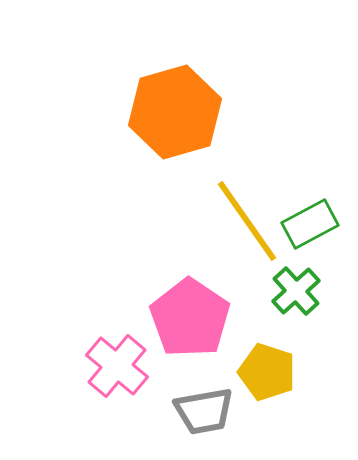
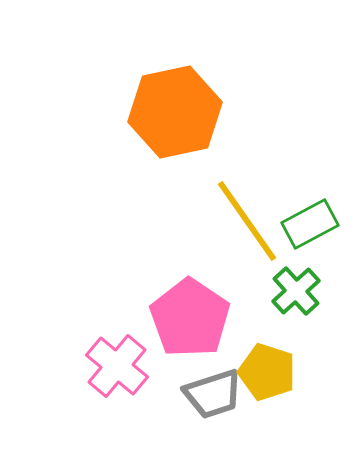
orange hexagon: rotated 4 degrees clockwise
gray trapezoid: moved 9 px right, 17 px up; rotated 8 degrees counterclockwise
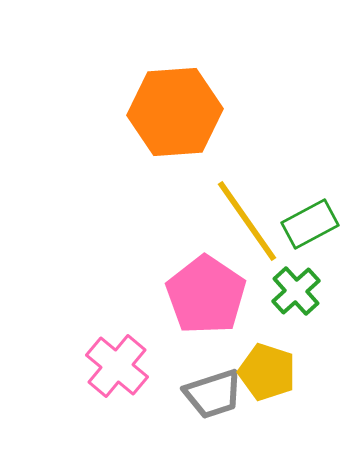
orange hexagon: rotated 8 degrees clockwise
pink pentagon: moved 16 px right, 23 px up
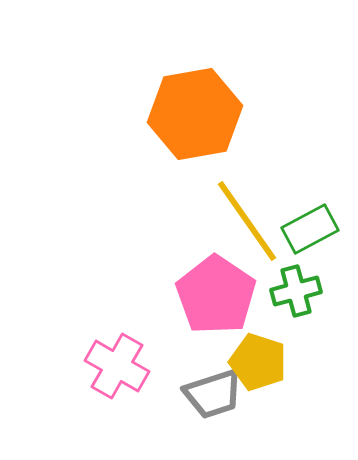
orange hexagon: moved 20 px right, 2 px down; rotated 6 degrees counterclockwise
green rectangle: moved 5 px down
green cross: rotated 27 degrees clockwise
pink pentagon: moved 10 px right
pink cross: rotated 10 degrees counterclockwise
yellow pentagon: moved 9 px left, 10 px up
